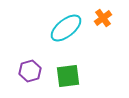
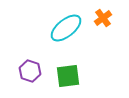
purple hexagon: rotated 25 degrees counterclockwise
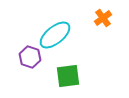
cyan ellipse: moved 11 px left, 7 px down
purple hexagon: moved 14 px up
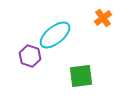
purple hexagon: moved 1 px up
green square: moved 13 px right
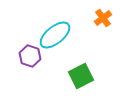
green square: rotated 20 degrees counterclockwise
